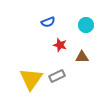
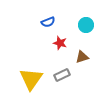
red star: moved 2 px up
brown triangle: rotated 16 degrees counterclockwise
gray rectangle: moved 5 px right, 1 px up
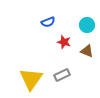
cyan circle: moved 1 px right
red star: moved 4 px right, 1 px up
brown triangle: moved 5 px right, 6 px up; rotated 40 degrees clockwise
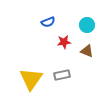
red star: rotated 24 degrees counterclockwise
gray rectangle: rotated 14 degrees clockwise
